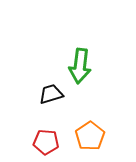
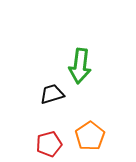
black trapezoid: moved 1 px right
red pentagon: moved 3 px right, 2 px down; rotated 20 degrees counterclockwise
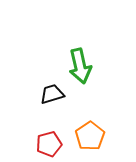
green arrow: rotated 20 degrees counterclockwise
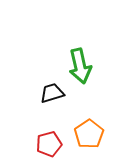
black trapezoid: moved 1 px up
orange pentagon: moved 1 px left, 2 px up
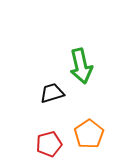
green arrow: moved 1 px right
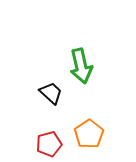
black trapezoid: moved 1 px left; rotated 60 degrees clockwise
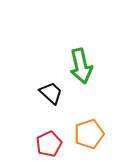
orange pentagon: rotated 16 degrees clockwise
red pentagon: rotated 10 degrees counterclockwise
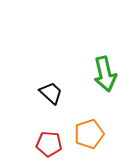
green arrow: moved 24 px right, 8 px down
red pentagon: rotated 30 degrees clockwise
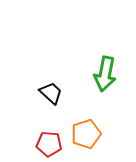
green arrow: rotated 24 degrees clockwise
orange pentagon: moved 3 px left
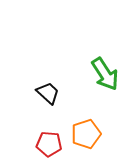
green arrow: rotated 44 degrees counterclockwise
black trapezoid: moved 3 px left
